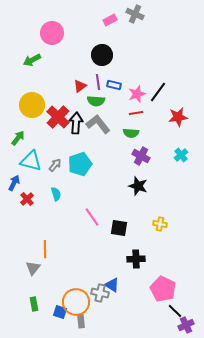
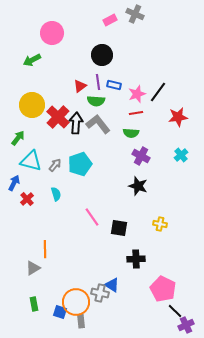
gray triangle at (33, 268): rotated 21 degrees clockwise
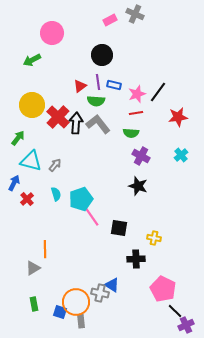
cyan pentagon at (80, 164): moved 1 px right, 35 px down
yellow cross at (160, 224): moved 6 px left, 14 px down
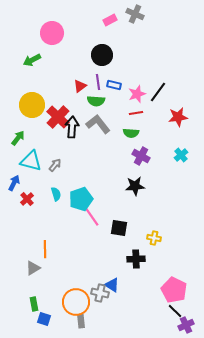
black arrow at (76, 123): moved 4 px left, 4 px down
black star at (138, 186): moved 3 px left; rotated 24 degrees counterclockwise
pink pentagon at (163, 289): moved 11 px right, 1 px down
blue square at (60, 312): moved 16 px left, 7 px down
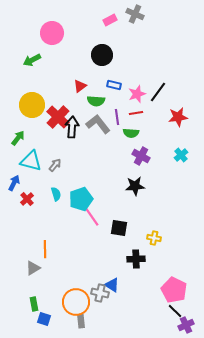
purple line at (98, 82): moved 19 px right, 35 px down
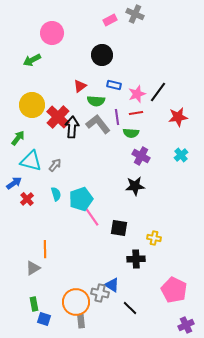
blue arrow at (14, 183): rotated 28 degrees clockwise
black line at (175, 311): moved 45 px left, 3 px up
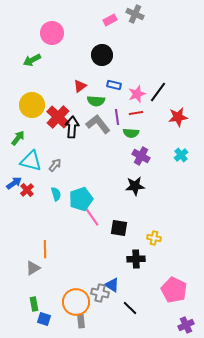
red cross at (27, 199): moved 9 px up
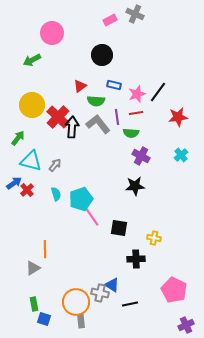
black line at (130, 308): moved 4 px up; rotated 56 degrees counterclockwise
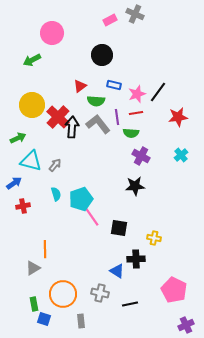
green arrow at (18, 138): rotated 28 degrees clockwise
red cross at (27, 190): moved 4 px left, 16 px down; rotated 32 degrees clockwise
blue triangle at (112, 285): moved 5 px right, 14 px up
orange circle at (76, 302): moved 13 px left, 8 px up
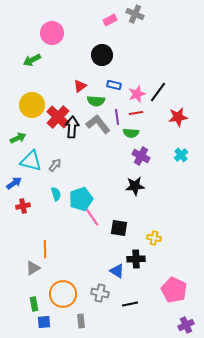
blue square at (44, 319): moved 3 px down; rotated 24 degrees counterclockwise
